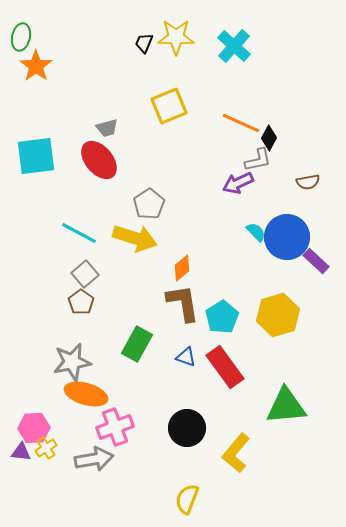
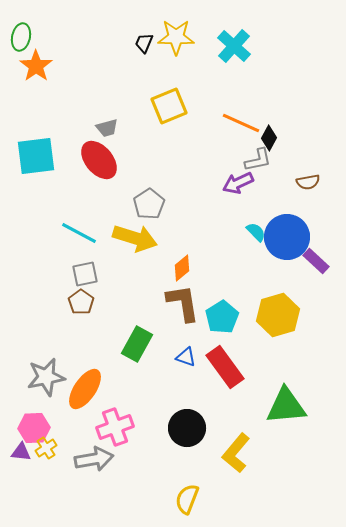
gray square: rotated 28 degrees clockwise
gray star: moved 26 px left, 15 px down
orange ellipse: moved 1 px left, 5 px up; rotated 72 degrees counterclockwise
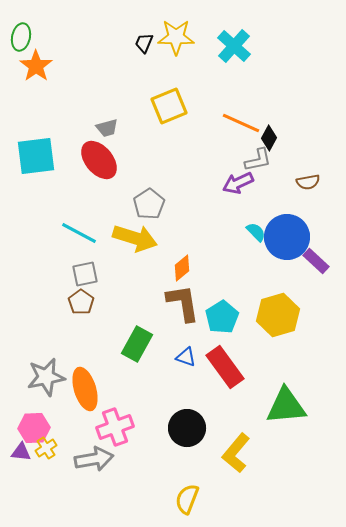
orange ellipse: rotated 51 degrees counterclockwise
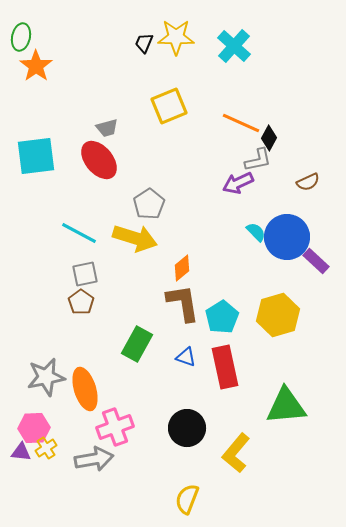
brown semicircle: rotated 15 degrees counterclockwise
red rectangle: rotated 24 degrees clockwise
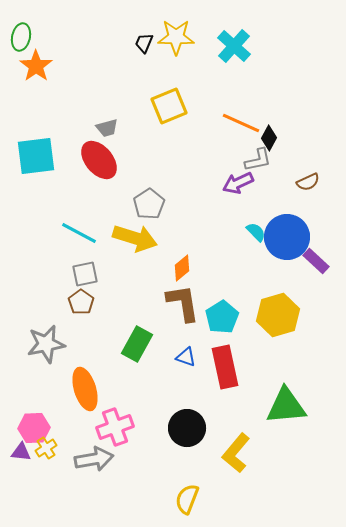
gray star: moved 33 px up
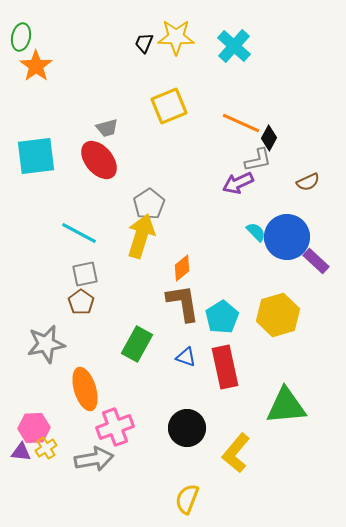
yellow arrow: moved 6 px right, 2 px up; rotated 90 degrees counterclockwise
